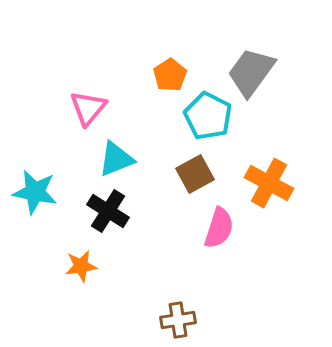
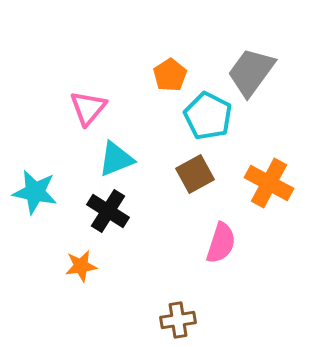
pink semicircle: moved 2 px right, 15 px down
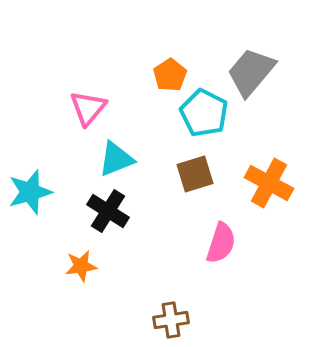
gray trapezoid: rotated 4 degrees clockwise
cyan pentagon: moved 4 px left, 3 px up
brown square: rotated 12 degrees clockwise
cyan star: moved 5 px left; rotated 27 degrees counterclockwise
brown cross: moved 7 px left
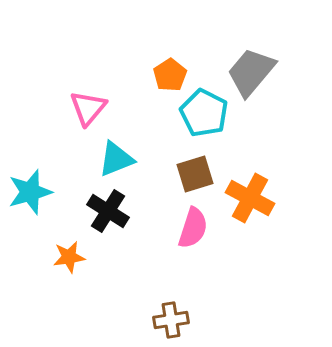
orange cross: moved 19 px left, 15 px down
pink semicircle: moved 28 px left, 15 px up
orange star: moved 12 px left, 9 px up
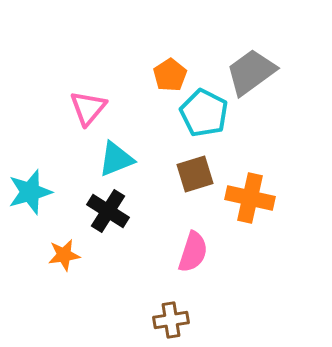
gray trapezoid: rotated 14 degrees clockwise
orange cross: rotated 15 degrees counterclockwise
pink semicircle: moved 24 px down
orange star: moved 5 px left, 2 px up
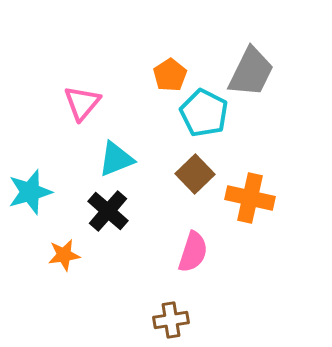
gray trapezoid: rotated 152 degrees clockwise
pink triangle: moved 6 px left, 5 px up
brown square: rotated 27 degrees counterclockwise
black cross: rotated 9 degrees clockwise
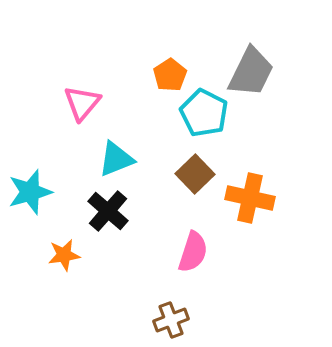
brown cross: rotated 12 degrees counterclockwise
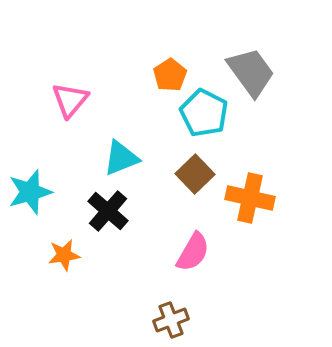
gray trapezoid: rotated 62 degrees counterclockwise
pink triangle: moved 12 px left, 3 px up
cyan triangle: moved 5 px right, 1 px up
pink semicircle: rotated 12 degrees clockwise
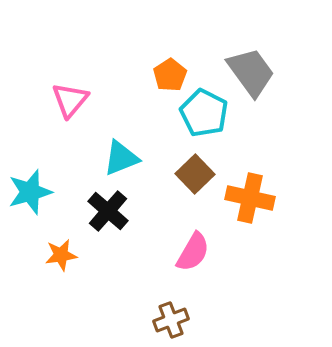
orange star: moved 3 px left
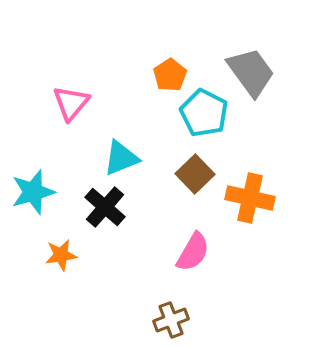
pink triangle: moved 1 px right, 3 px down
cyan star: moved 3 px right
black cross: moved 3 px left, 4 px up
